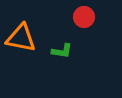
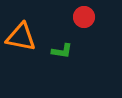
orange triangle: moved 1 px up
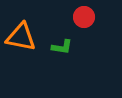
green L-shape: moved 4 px up
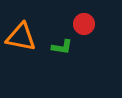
red circle: moved 7 px down
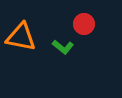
green L-shape: moved 1 px right; rotated 30 degrees clockwise
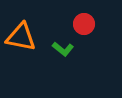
green L-shape: moved 2 px down
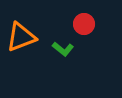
orange triangle: rotated 32 degrees counterclockwise
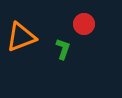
green L-shape: rotated 110 degrees counterclockwise
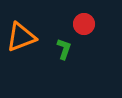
green L-shape: moved 1 px right
